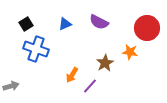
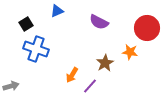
blue triangle: moved 8 px left, 13 px up
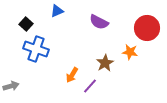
black square: rotated 16 degrees counterclockwise
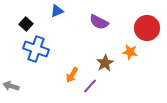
gray arrow: rotated 147 degrees counterclockwise
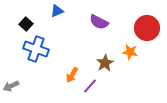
gray arrow: rotated 42 degrees counterclockwise
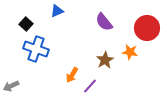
purple semicircle: moved 5 px right; rotated 24 degrees clockwise
brown star: moved 3 px up
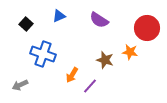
blue triangle: moved 2 px right, 5 px down
purple semicircle: moved 5 px left, 2 px up; rotated 18 degrees counterclockwise
blue cross: moved 7 px right, 5 px down
brown star: rotated 24 degrees counterclockwise
gray arrow: moved 9 px right, 1 px up
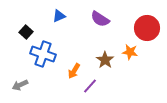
purple semicircle: moved 1 px right, 1 px up
black square: moved 8 px down
brown star: rotated 18 degrees clockwise
orange arrow: moved 2 px right, 4 px up
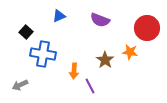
purple semicircle: moved 1 px down; rotated 12 degrees counterclockwise
blue cross: rotated 10 degrees counterclockwise
orange arrow: rotated 28 degrees counterclockwise
purple line: rotated 70 degrees counterclockwise
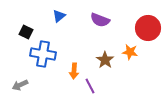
blue triangle: rotated 16 degrees counterclockwise
red circle: moved 1 px right
black square: rotated 16 degrees counterclockwise
